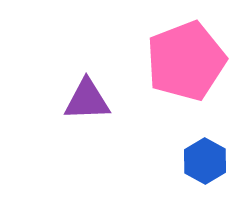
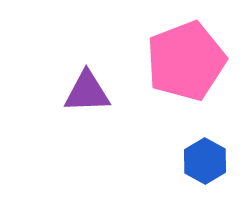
purple triangle: moved 8 px up
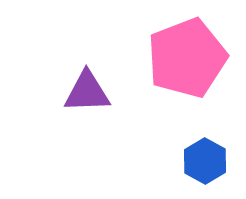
pink pentagon: moved 1 px right, 3 px up
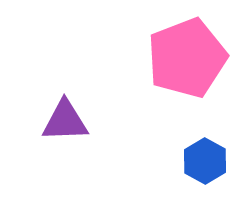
purple triangle: moved 22 px left, 29 px down
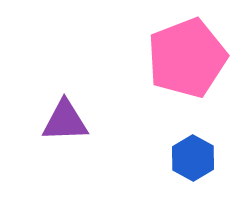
blue hexagon: moved 12 px left, 3 px up
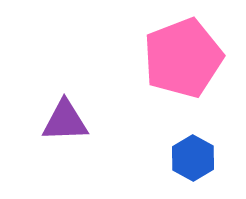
pink pentagon: moved 4 px left
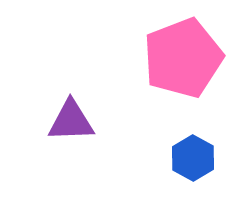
purple triangle: moved 6 px right
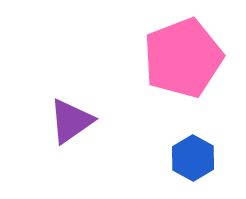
purple triangle: rotated 33 degrees counterclockwise
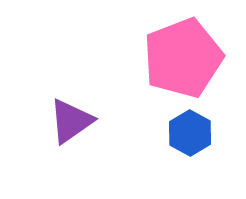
blue hexagon: moved 3 px left, 25 px up
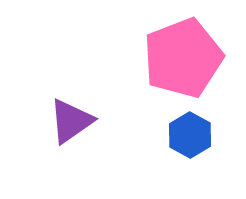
blue hexagon: moved 2 px down
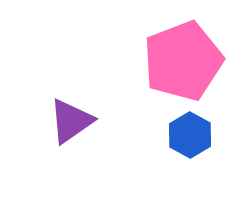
pink pentagon: moved 3 px down
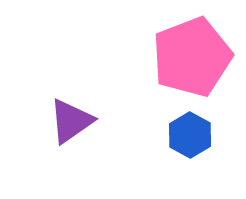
pink pentagon: moved 9 px right, 4 px up
